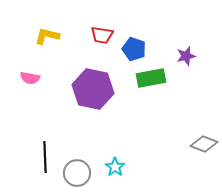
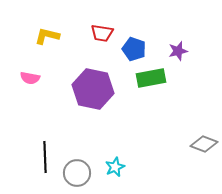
red trapezoid: moved 2 px up
purple star: moved 8 px left, 5 px up
cyan star: rotated 12 degrees clockwise
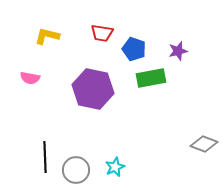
gray circle: moved 1 px left, 3 px up
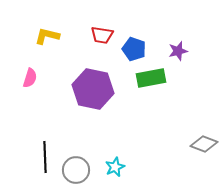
red trapezoid: moved 2 px down
pink semicircle: rotated 84 degrees counterclockwise
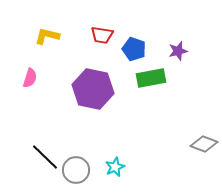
black line: rotated 44 degrees counterclockwise
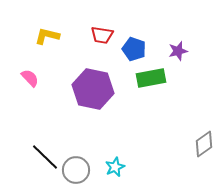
pink semicircle: rotated 60 degrees counterclockwise
gray diamond: rotated 56 degrees counterclockwise
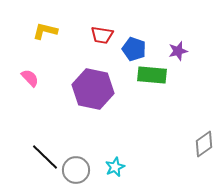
yellow L-shape: moved 2 px left, 5 px up
green rectangle: moved 1 px right, 3 px up; rotated 16 degrees clockwise
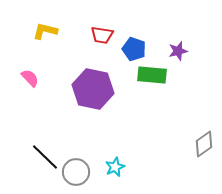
gray circle: moved 2 px down
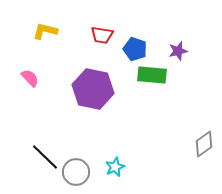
blue pentagon: moved 1 px right
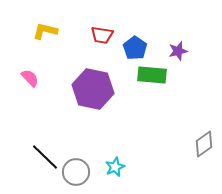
blue pentagon: moved 1 px up; rotated 15 degrees clockwise
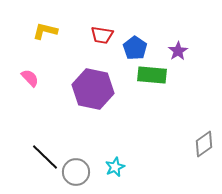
purple star: rotated 18 degrees counterclockwise
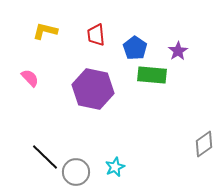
red trapezoid: moved 6 px left; rotated 75 degrees clockwise
